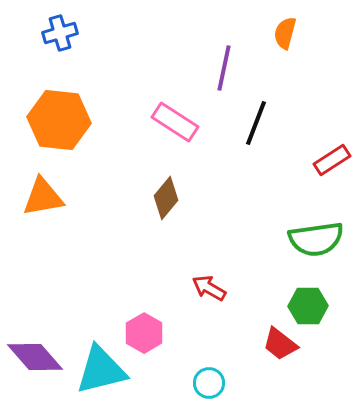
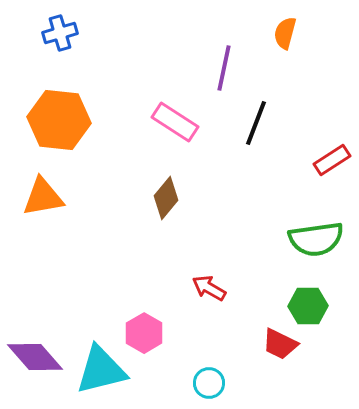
red trapezoid: rotated 12 degrees counterclockwise
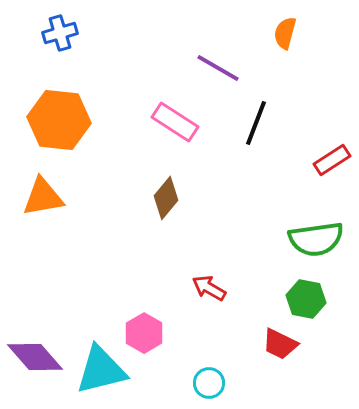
purple line: moved 6 px left; rotated 72 degrees counterclockwise
green hexagon: moved 2 px left, 7 px up; rotated 12 degrees clockwise
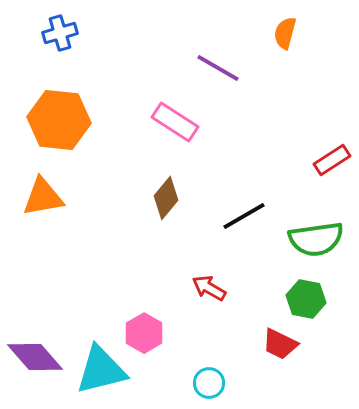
black line: moved 12 px left, 93 px down; rotated 39 degrees clockwise
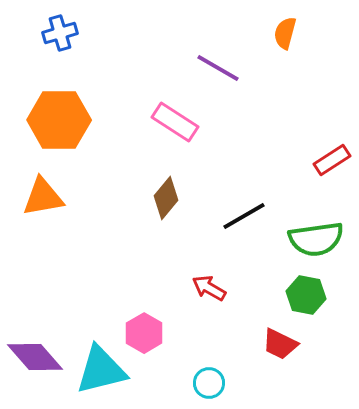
orange hexagon: rotated 6 degrees counterclockwise
green hexagon: moved 4 px up
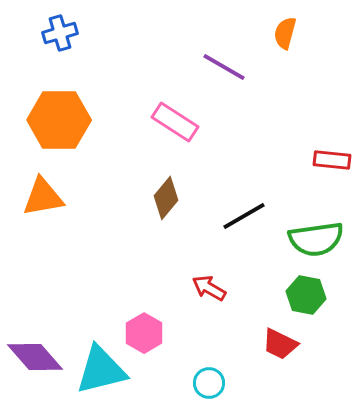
purple line: moved 6 px right, 1 px up
red rectangle: rotated 39 degrees clockwise
